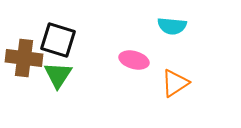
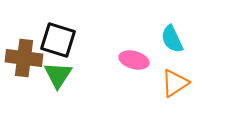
cyan semicircle: moved 13 px down; rotated 60 degrees clockwise
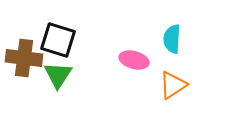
cyan semicircle: rotated 28 degrees clockwise
orange triangle: moved 2 px left, 2 px down
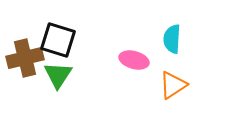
brown cross: moved 1 px right; rotated 21 degrees counterclockwise
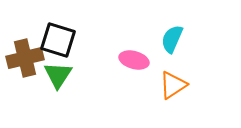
cyan semicircle: rotated 20 degrees clockwise
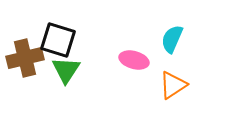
green triangle: moved 8 px right, 5 px up
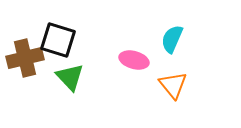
green triangle: moved 4 px right, 7 px down; rotated 16 degrees counterclockwise
orange triangle: rotated 36 degrees counterclockwise
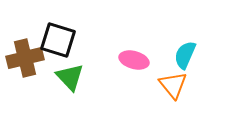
cyan semicircle: moved 13 px right, 16 px down
